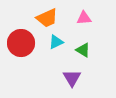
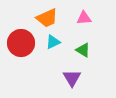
cyan triangle: moved 3 px left
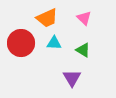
pink triangle: rotated 49 degrees clockwise
cyan triangle: moved 1 px right, 1 px down; rotated 28 degrees clockwise
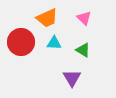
red circle: moved 1 px up
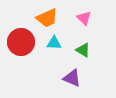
purple triangle: rotated 36 degrees counterclockwise
